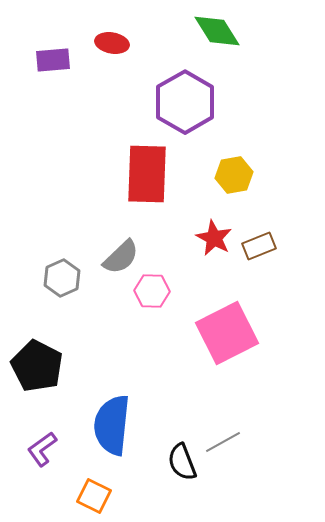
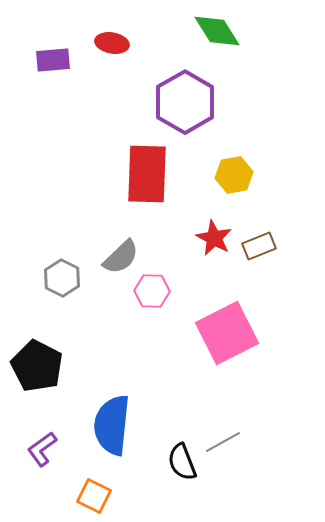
gray hexagon: rotated 9 degrees counterclockwise
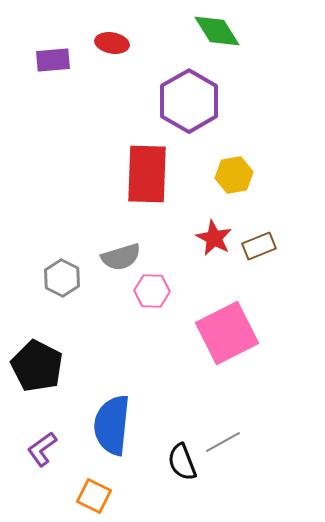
purple hexagon: moved 4 px right, 1 px up
gray semicircle: rotated 27 degrees clockwise
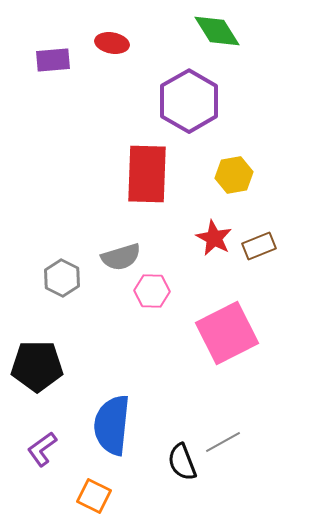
black pentagon: rotated 27 degrees counterclockwise
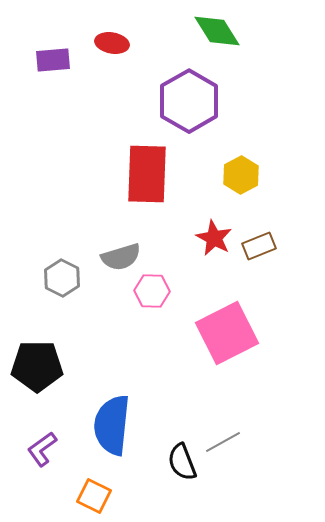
yellow hexagon: moved 7 px right; rotated 18 degrees counterclockwise
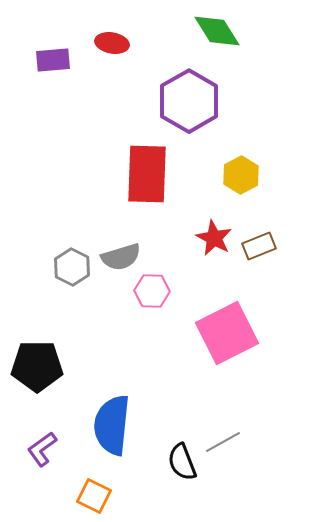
gray hexagon: moved 10 px right, 11 px up
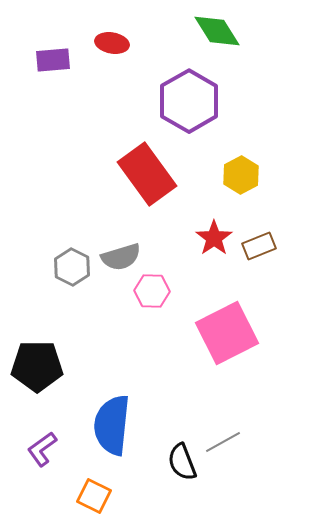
red rectangle: rotated 38 degrees counterclockwise
red star: rotated 9 degrees clockwise
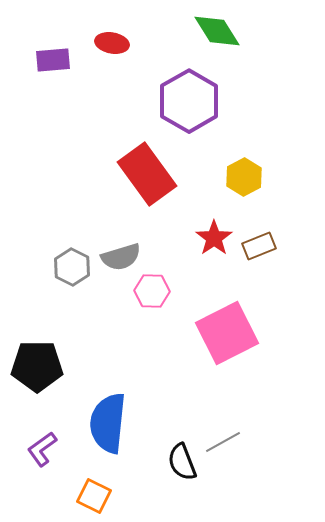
yellow hexagon: moved 3 px right, 2 px down
blue semicircle: moved 4 px left, 2 px up
